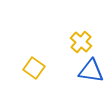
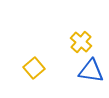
yellow square: rotated 15 degrees clockwise
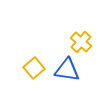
blue triangle: moved 24 px left, 1 px up
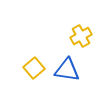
yellow cross: moved 6 px up; rotated 20 degrees clockwise
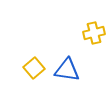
yellow cross: moved 13 px right, 3 px up; rotated 15 degrees clockwise
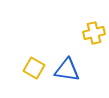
yellow square: rotated 20 degrees counterclockwise
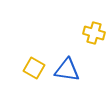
yellow cross: rotated 30 degrees clockwise
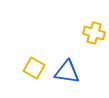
blue triangle: moved 2 px down
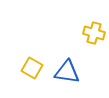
yellow square: moved 2 px left
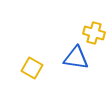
blue triangle: moved 9 px right, 14 px up
